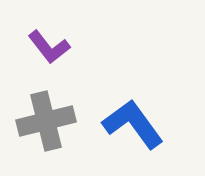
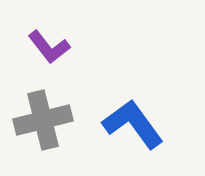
gray cross: moved 3 px left, 1 px up
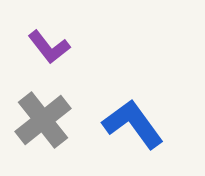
gray cross: rotated 24 degrees counterclockwise
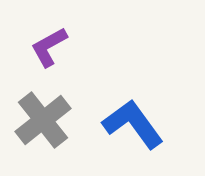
purple L-shape: rotated 99 degrees clockwise
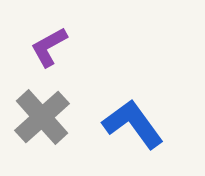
gray cross: moved 1 px left, 3 px up; rotated 4 degrees counterclockwise
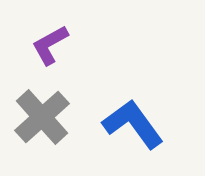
purple L-shape: moved 1 px right, 2 px up
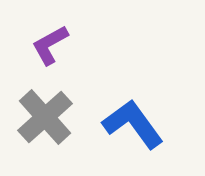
gray cross: moved 3 px right
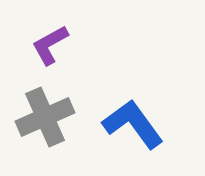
gray cross: rotated 18 degrees clockwise
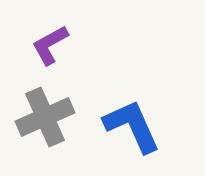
blue L-shape: moved 1 px left, 2 px down; rotated 12 degrees clockwise
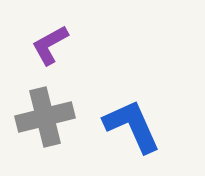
gray cross: rotated 10 degrees clockwise
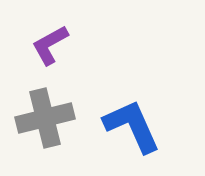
gray cross: moved 1 px down
